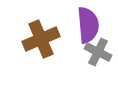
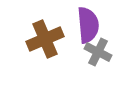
brown cross: moved 4 px right
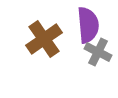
brown cross: moved 1 px left; rotated 12 degrees counterclockwise
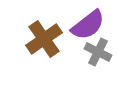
purple semicircle: rotated 57 degrees clockwise
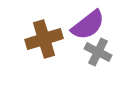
brown cross: rotated 18 degrees clockwise
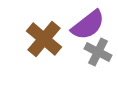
brown cross: rotated 33 degrees counterclockwise
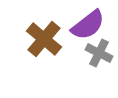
gray cross: moved 1 px right, 1 px down
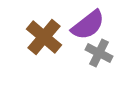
brown cross: moved 2 px up
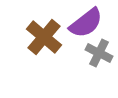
purple semicircle: moved 2 px left, 2 px up
